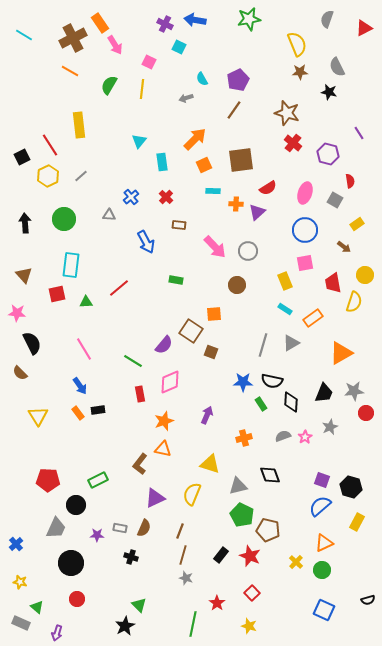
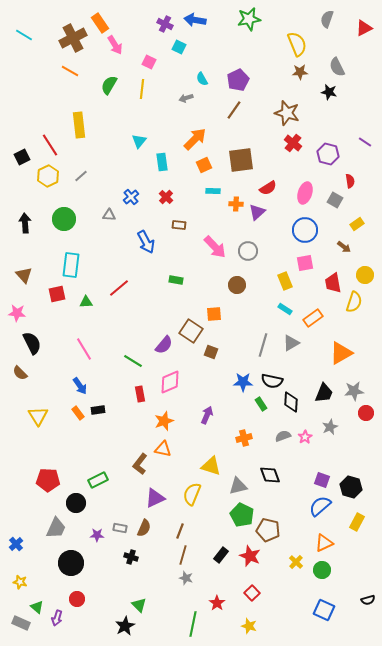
purple line at (359, 133): moved 6 px right, 9 px down; rotated 24 degrees counterclockwise
yellow triangle at (210, 464): moved 1 px right, 2 px down
black circle at (76, 505): moved 2 px up
purple arrow at (57, 633): moved 15 px up
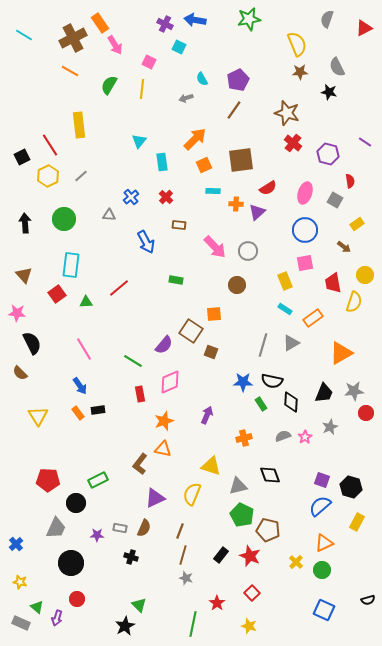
red square at (57, 294): rotated 24 degrees counterclockwise
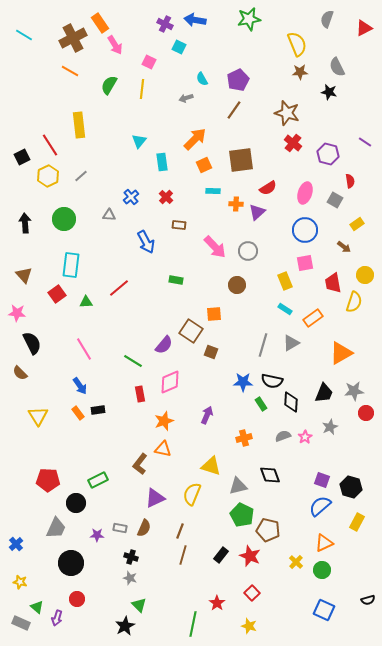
gray star at (186, 578): moved 56 px left
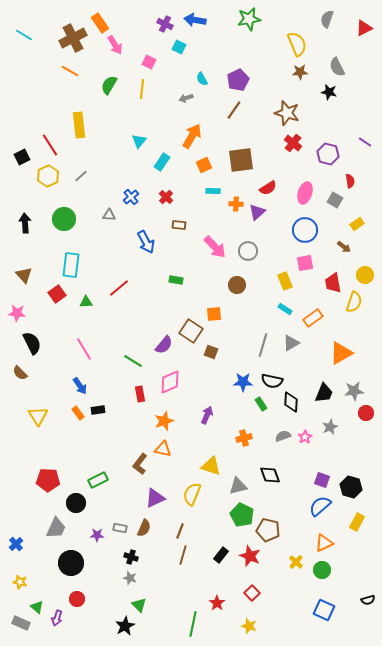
orange arrow at (195, 139): moved 3 px left, 3 px up; rotated 15 degrees counterclockwise
cyan rectangle at (162, 162): rotated 42 degrees clockwise
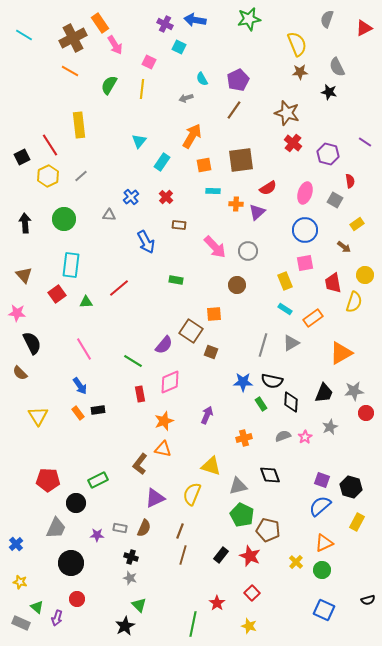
orange square at (204, 165): rotated 14 degrees clockwise
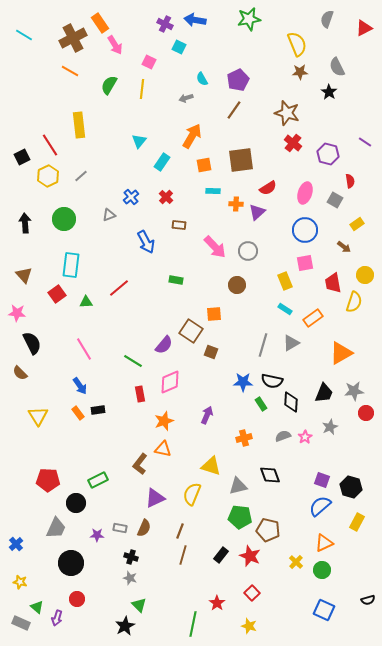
black star at (329, 92): rotated 21 degrees clockwise
gray triangle at (109, 215): rotated 24 degrees counterclockwise
green pentagon at (242, 515): moved 2 px left, 2 px down; rotated 20 degrees counterclockwise
